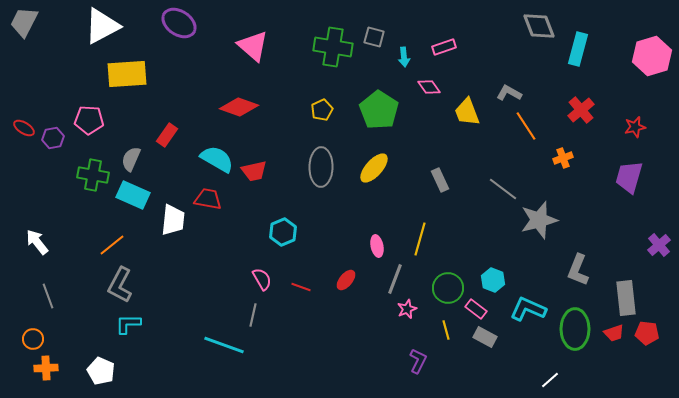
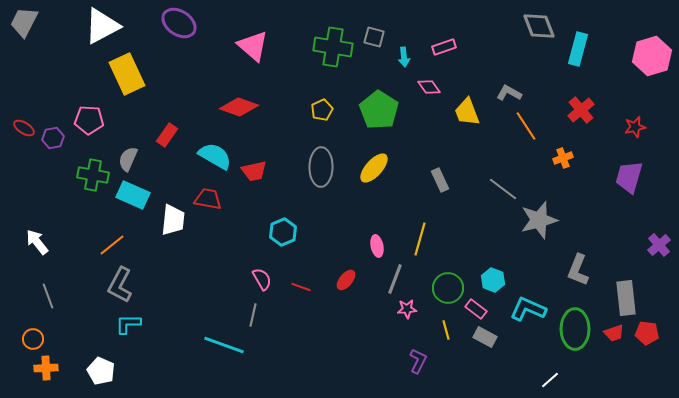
yellow rectangle at (127, 74): rotated 69 degrees clockwise
gray semicircle at (131, 159): moved 3 px left
cyan semicircle at (217, 159): moved 2 px left, 3 px up
pink star at (407, 309): rotated 18 degrees clockwise
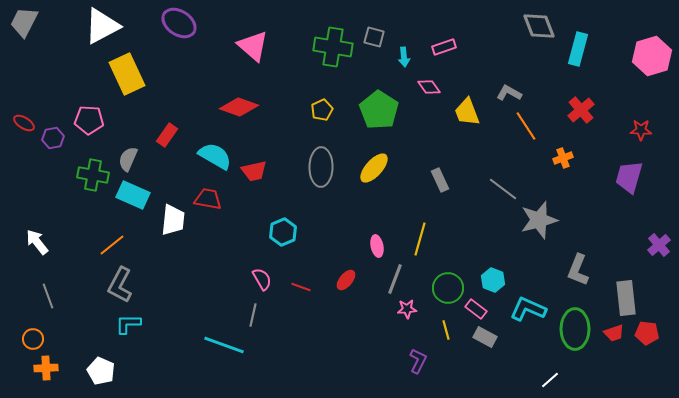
red star at (635, 127): moved 6 px right, 3 px down; rotated 15 degrees clockwise
red ellipse at (24, 128): moved 5 px up
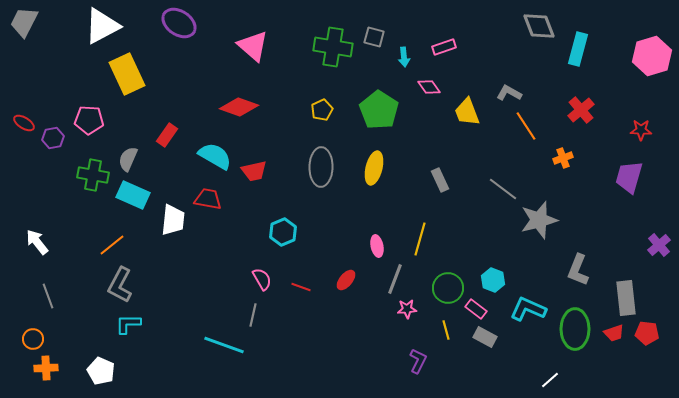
yellow ellipse at (374, 168): rotated 28 degrees counterclockwise
